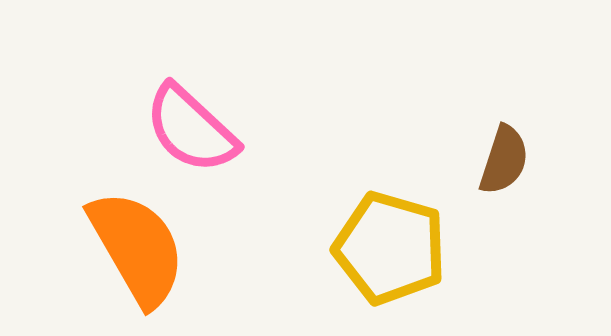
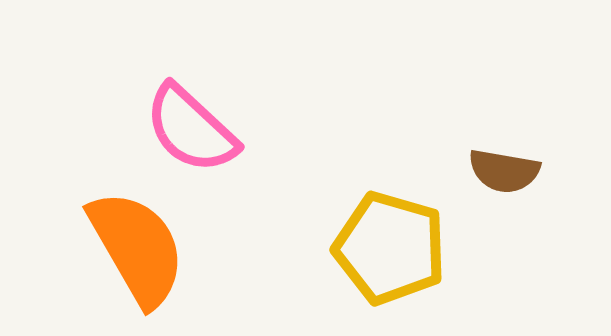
brown semicircle: moved 11 px down; rotated 82 degrees clockwise
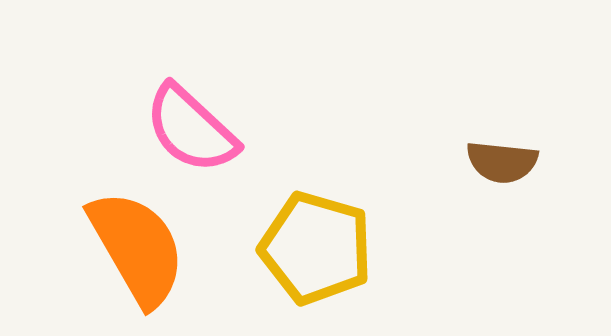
brown semicircle: moved 2 px left, 9 px up; rotated 4 degrees counterclockwise
yellow pentagon: moved 74 px left
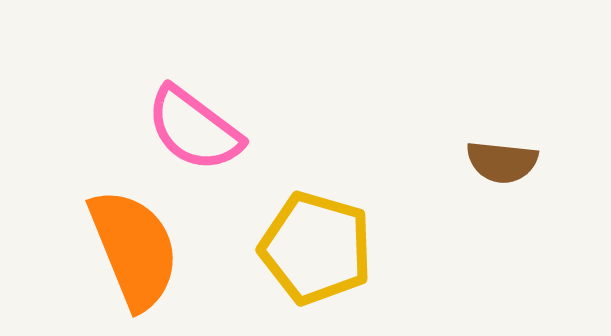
pink semicircle: moved 3 px right; rotated 6 degrees counterclockwise
orange semicircle: moved 3 px left, 1 px down; rotated 8 degrees clockwise
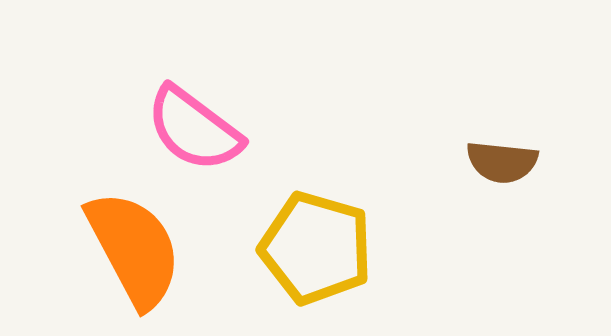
orange semicircle: rotated 6 degrees counterclockwise
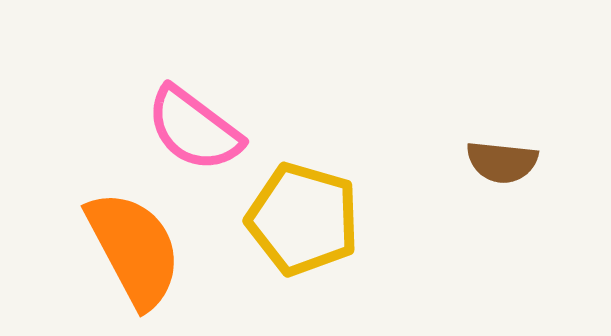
yellow pentagon: moved 13 px left, 29 px up
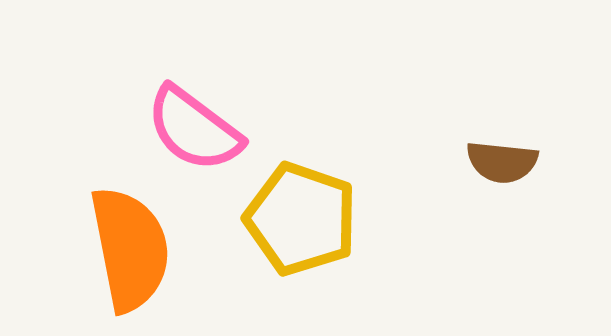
yellow pentagon: moved 2 px left; rotated 3 degrees clockwise
orange semicircle: moved 4 px left; rotated 17 degrees clockwise
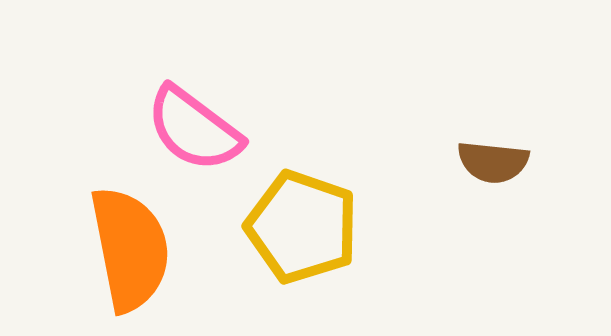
brown semicircle: moved 9 px left
yellow pentagon: moved 1 px right, 8 px down
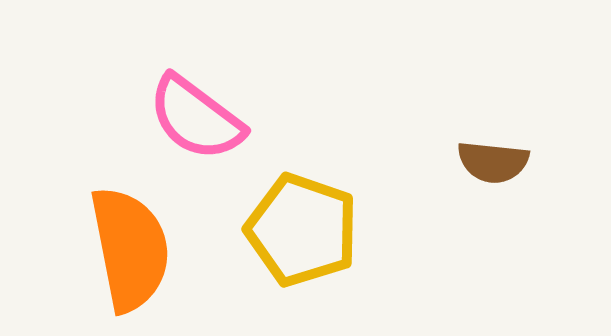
pink semicircle: moved 2 px right, 11 px up
yellow pentagon: moved 3 px down
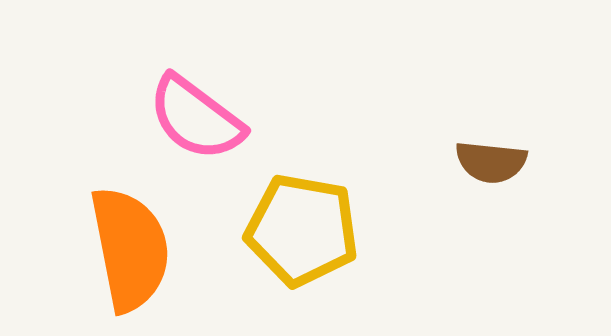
brown semicircle: moved 2 px left
yellow pentagon: rotated 9 degrees counterclockwise
